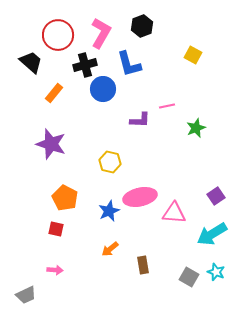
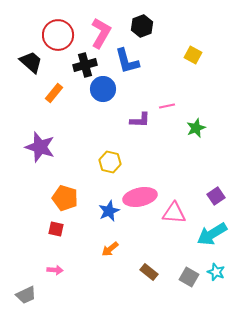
blue L-shape: moved 2 px left, 3 px up
purple star: moved 11 px left, 3 px down
orange pentagon: rotated 10 degrees counterclockwise
brown rectangle: moved 6 px right, 7 px down; rotated 42 degrees counterclockwise
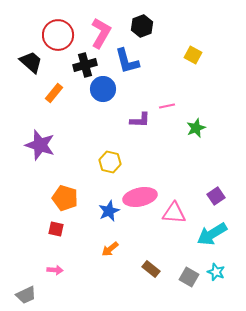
purple star: moved 2 px up
brown rectangle: moved 2 px right, 3 px up
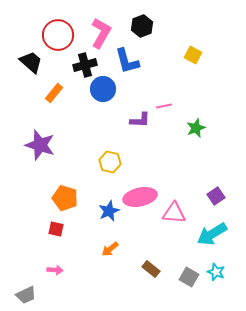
pink line: moved 3 px left
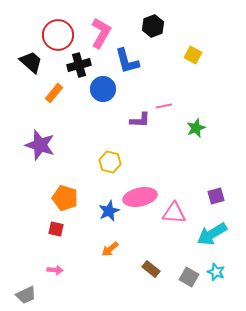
black hexagon: moved 11 px right
black cross: moved 6 px left
purple square: rotated 18 degrees clockwise
